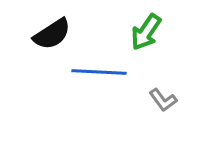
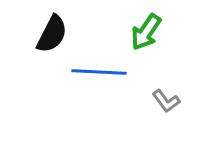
black semicircle: rotated 30 degrees counterclockwise
gray L-shape: moved 3 px right, 1 px down
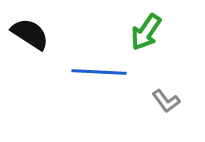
black semicircle: moved 22 px left; rotated 84 degrees counterclockwise
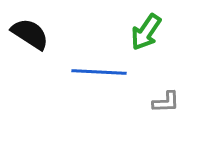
gray L-shape: moved 1 px down; rotated 56 degrees counterclockwise
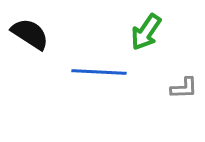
gray L-shape: moved 18 px right, 14 px up
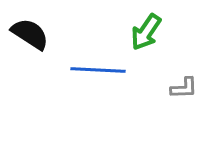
blue line: moved 1 px left, 2 px up
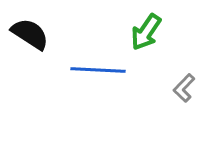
gray L-shape: rotated 136 degrees clockwise
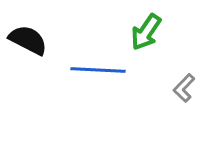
black semicircle: moved 2 px left, 6 px down; rotated 6 degrees counterclockwise
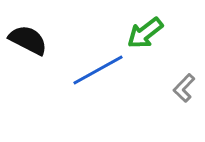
green arrow: moved 1 px left, 1 px down; rotated 18 degrees clockwise
blue line: rotated 32 degrees counterclockwise
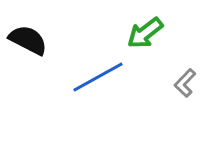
blue line: moved 7 px down
gray L-shape: moved 1 px right, 5 px up
